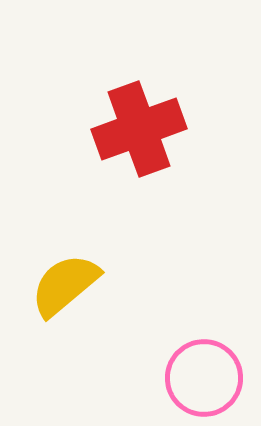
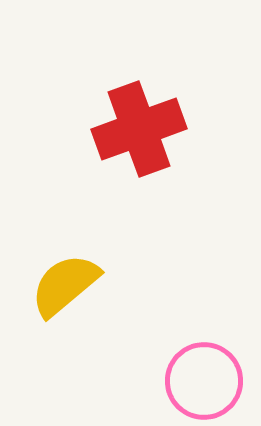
pink circle: moved 3 px down
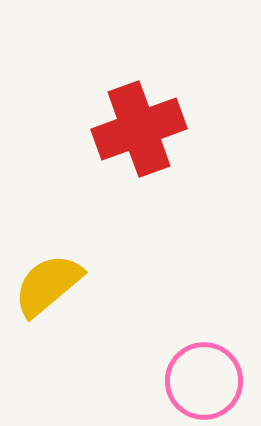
yellow semicircle: moved 17 px left
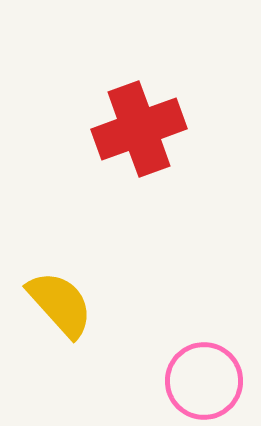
yellow semicircle: moved 12 px right, 19 px down; rotated 88 degrees clockwise
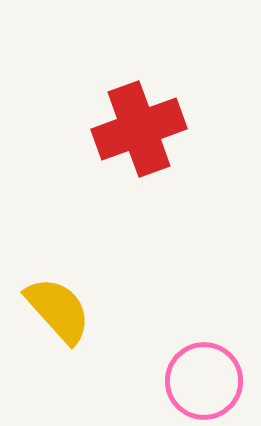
yellow semicircle: moved 2 px left, 6 px down
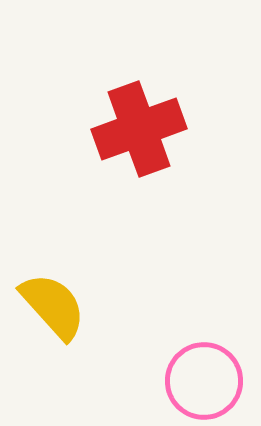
yellow semicircle: moved 5 px left, 4 px up
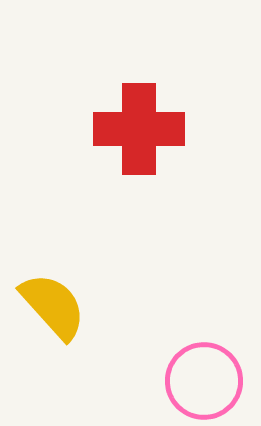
red cross: rotated 20 degrees clockwise
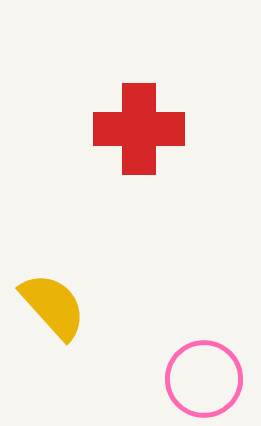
pink circle: moved 2 px up
